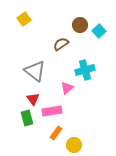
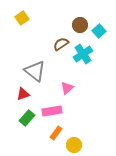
yellow square: moved 2 px left, 1 px up
cyan cross: moved 2 px left, 16 px up; rotated 18 degrees counterclockwise
red triangle: moved 10 px left, 5 px up; rotated 48 degrees clockwise
green rectangle: rotated 56 degrees clockwise
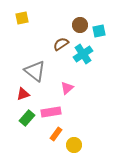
yellow square: rotated 24 degrees clockwise
cyan square: rotated 32 degrees clockwise
pink rectangle: moved 1 px left, 1 px down
orange rectangle: moved 1 px down
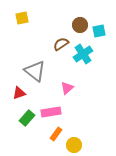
red triangle: moved 4 px left, 1 px up
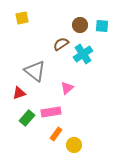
cyan square: moved 3 px right, 5 px up; rotated 16 degrees clockwise
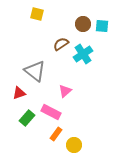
yellow square: moved 15 px right, 4 px up; rotated 24 degrees clockwise
brown circle: moved 3 px right, 1 px up
pink triangle: moved 2 px left, 3 px down
pink rectangle: rotated 36 degrees clockwise
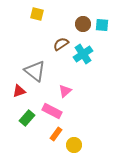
cyan square: moved 1 px up
red triangle: moved 2 px up
pink rectangle: moved 1 px right, 1 px up
